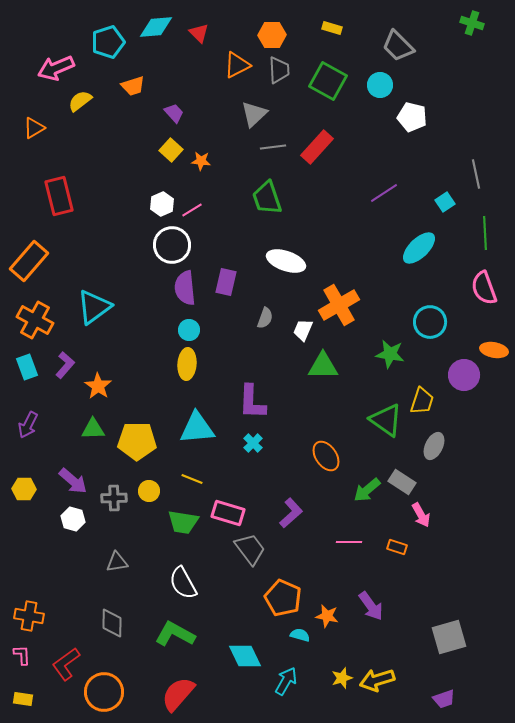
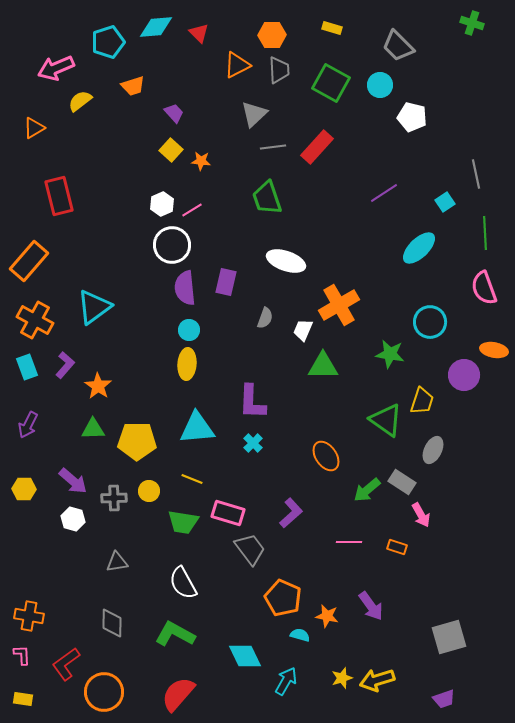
green square at (328, 81): moved 3 px right, 2 px down
gray ellipse at (434, 446): moved 1 px left, 4 px down
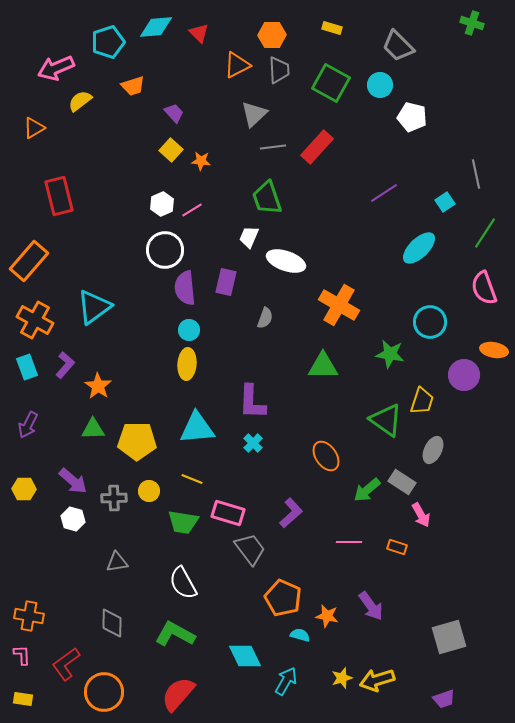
green line at (485, 233): rotated 36 degrees clockwise
white circle at (172, 245): moved 7 px left, 5 px down
orange cross at (339, 305): rotated 30 degrees counterclockwise
white trapezoid at (303, 330): moved 54 px left, 93 px up
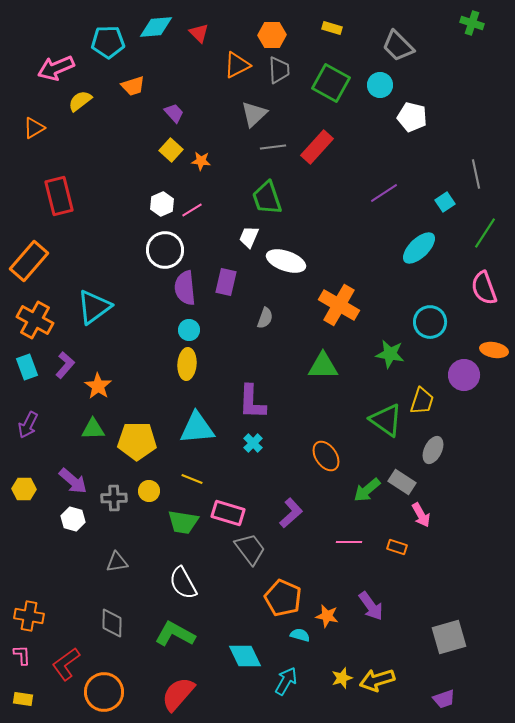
cyan pentagon at (108, 42): rotated 16 degrees clockwise
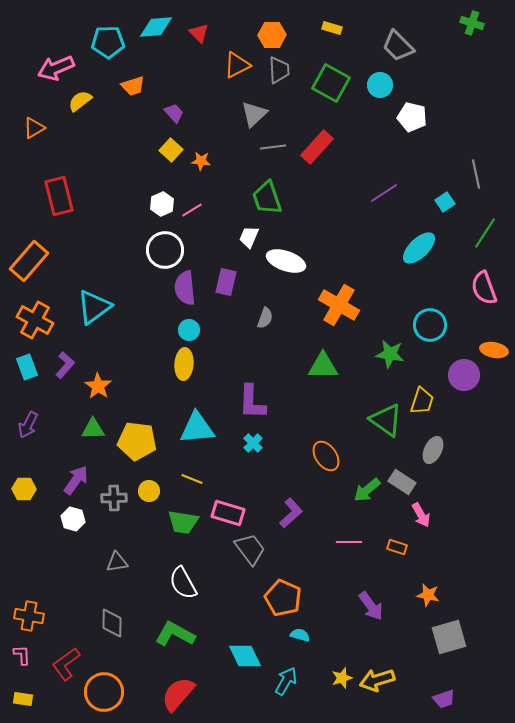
cyan circle at (430, 322): moved 3 px down
yellow ellipse at (187, 364): moved 3 px left
yellow pentagon at (137, 441): rotated 6 degrees clockwise
purple arrow at (73, 481): moved 3 px right, 1 px up; rotated 96 degrees counterclockwise
orange star at (327, 616): moved 101 px right, 21 px up
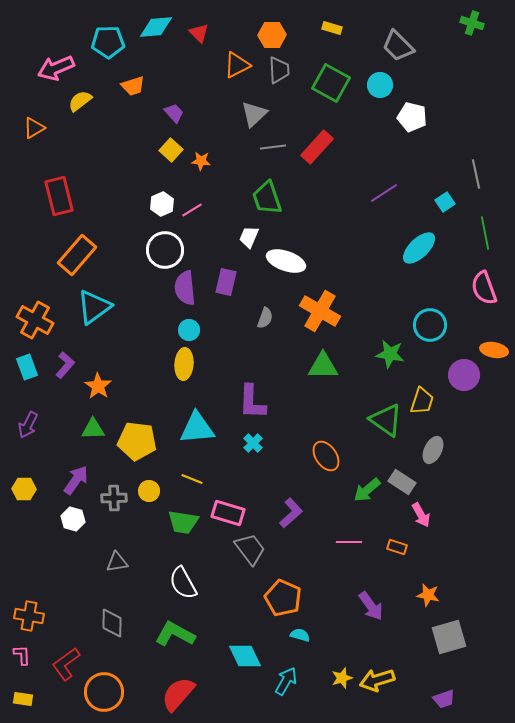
green line at (485, 233): rotated 44 degrees counterclockwise
orange rectangle at (29, 261): moved 48 px right, 6 px up
orange cross at (339, 305): moved 19 px left, 6 px down
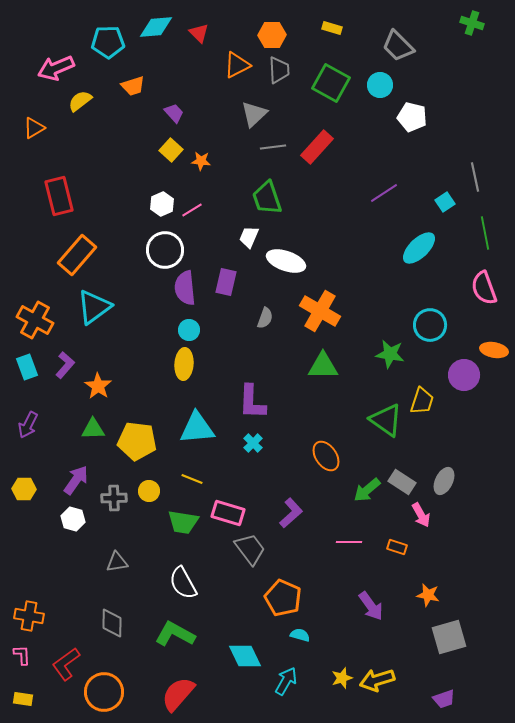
gray line at (476, 174): moved 1 px left, 3 px down
gray ellipse at (433, 450): moved 11 px right, 31 px down
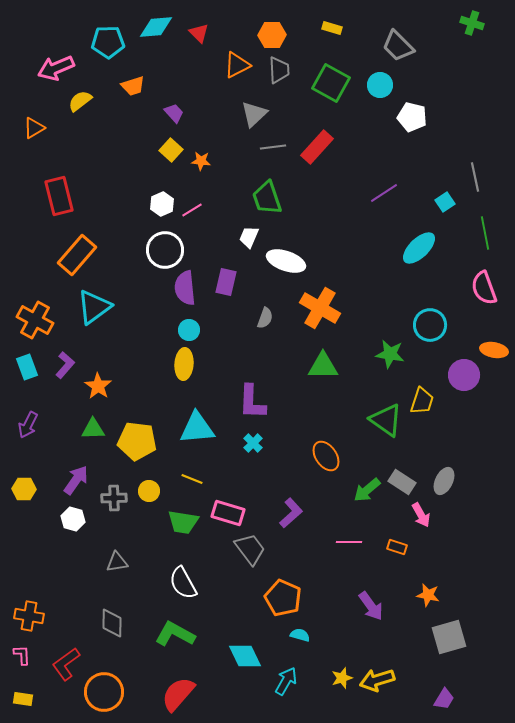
orange cross at (320, 311): moved 3 px up
purple trapezoid at (444, 699): rotated 40 degrees counterclockwise
